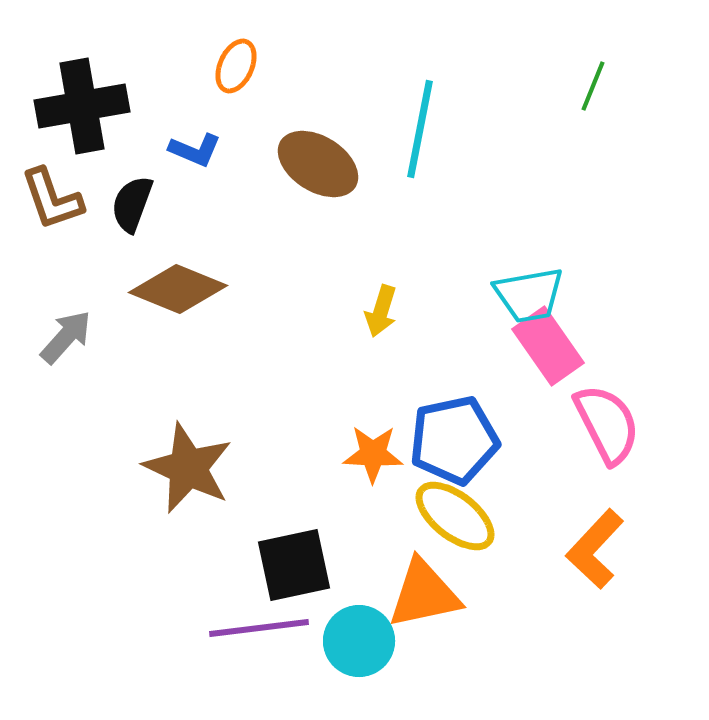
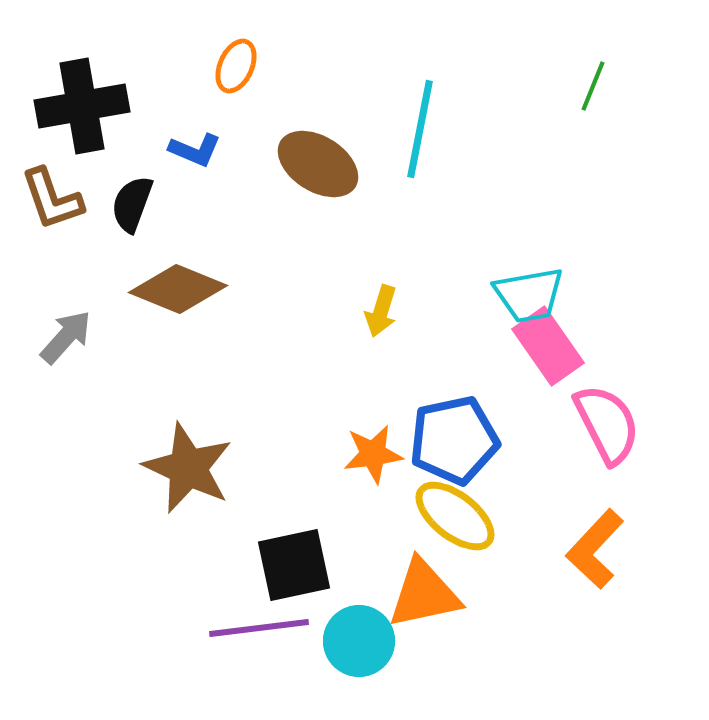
orange star: rotated 10 degrees counterclockwise
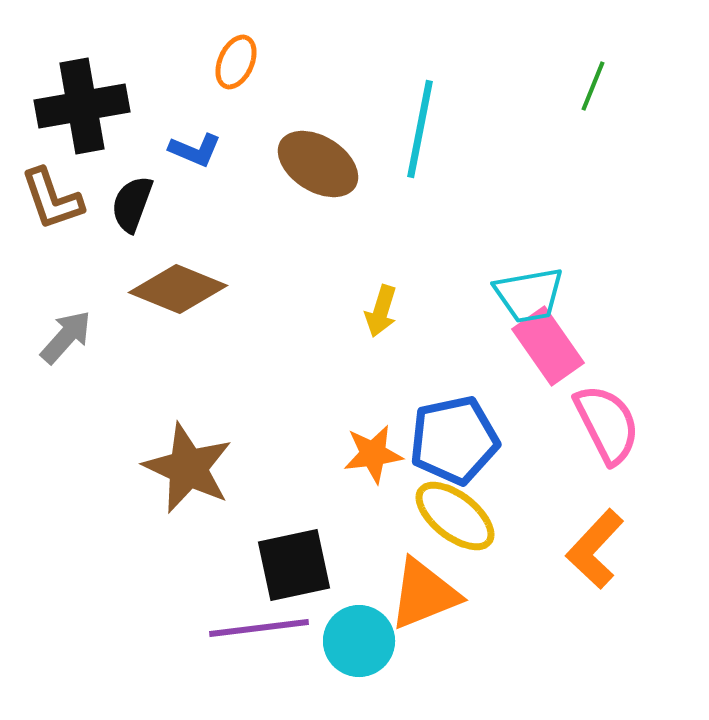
orange ellipse: moved 4 px up
orange triangle: rotated 10 degrees counterclockwise
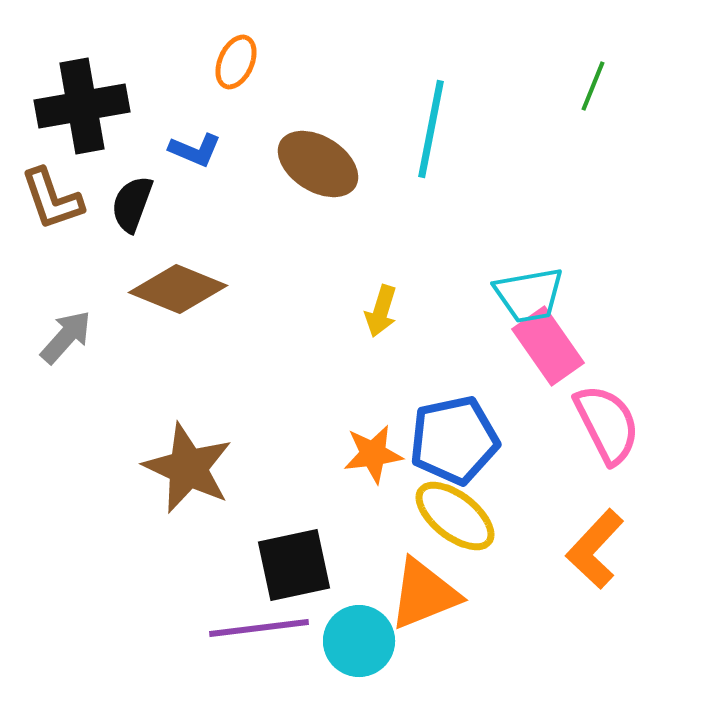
cyan line: moved 11 px right
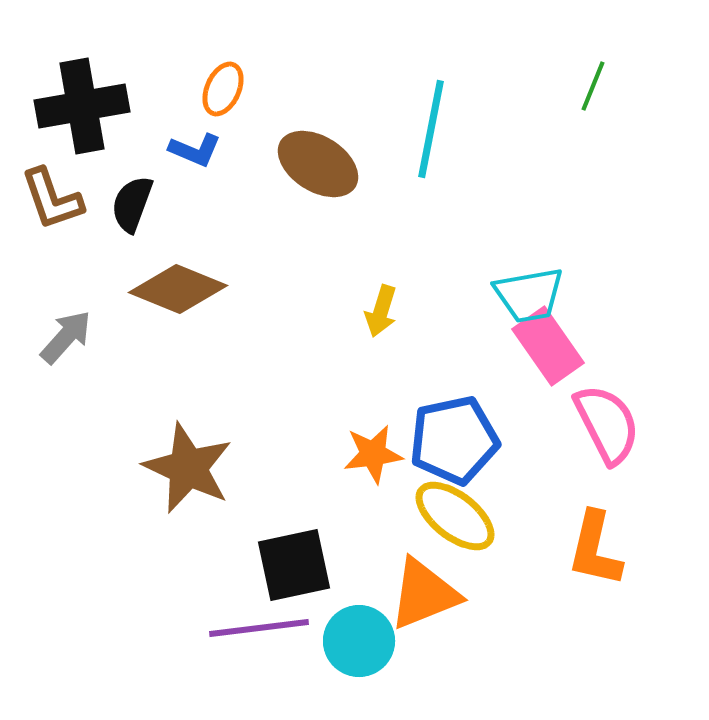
orange ellipse: moved 13 px left, 27 px down
orange L-shape: rotated 30 degrees counterclockwise
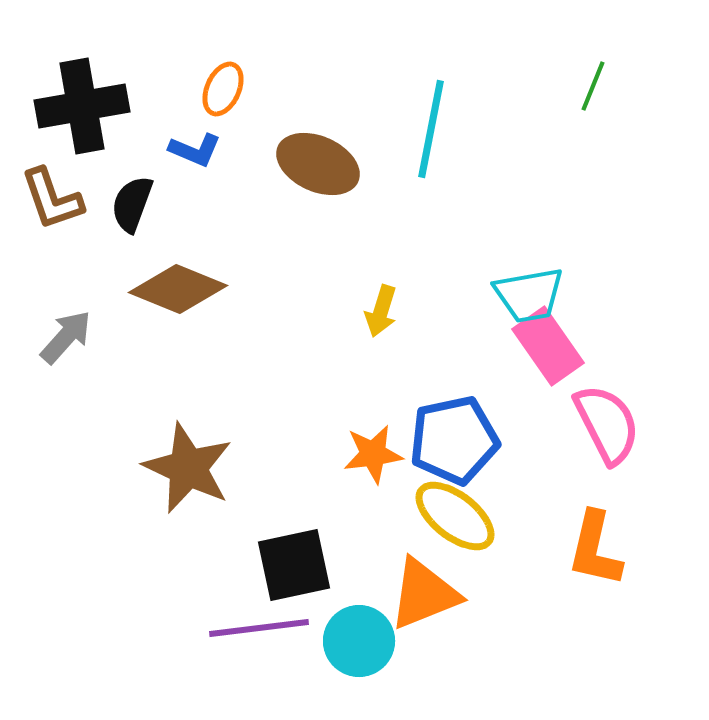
brown ellipse: rotated 8 degrees counterclockwise
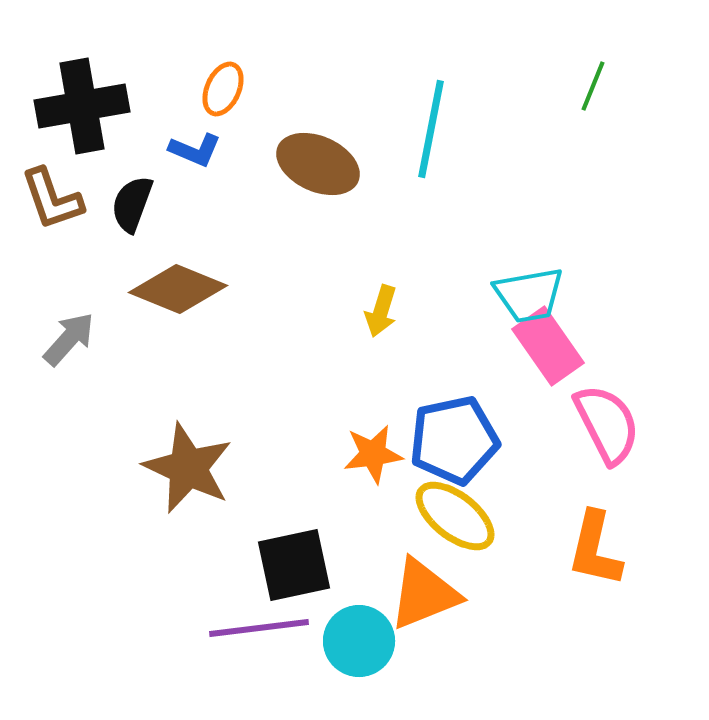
gray arrow: moved 3 px right, 2 px down
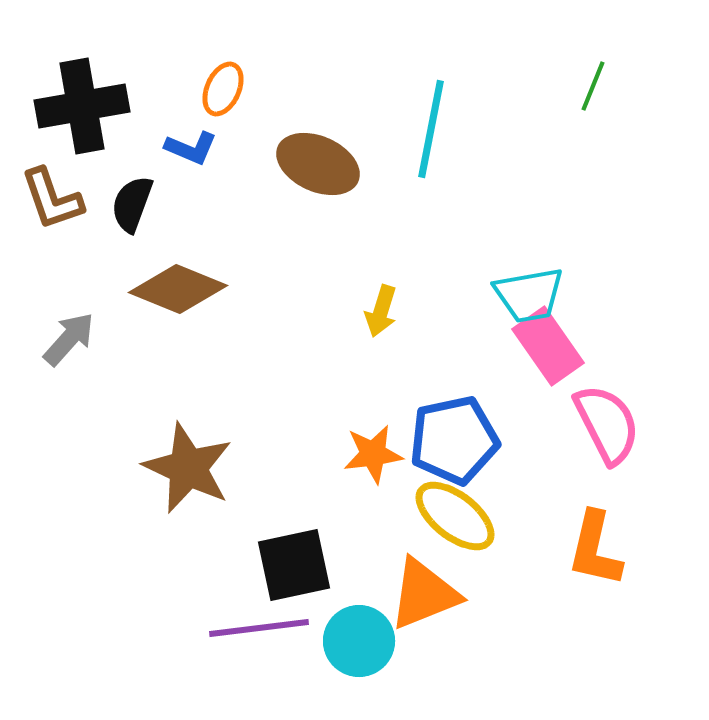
blue L-shape: moved 4 px left, 2 px up
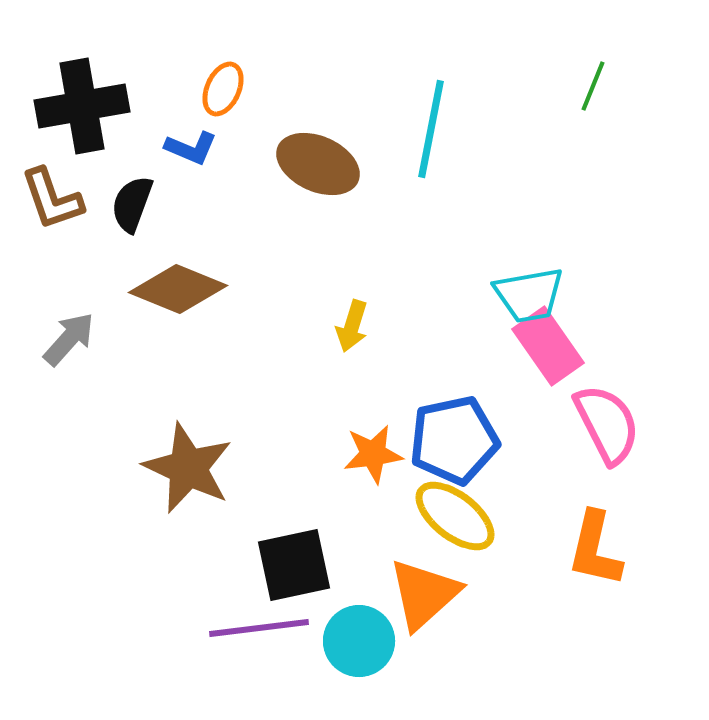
yellow arrow: moved 29 px left, 15 px down
orange triangle: rotated 20 degrees counterclockwise
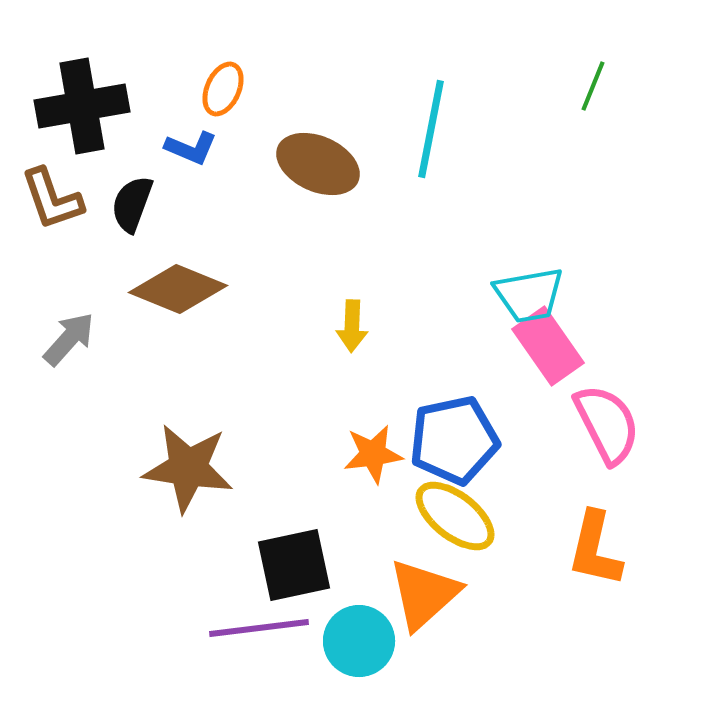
yellow arrow: rotated 15 degrees counterclockwise
brown star: rotated 16 degrees counterclockwise
